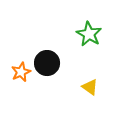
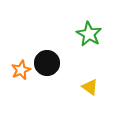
orange star: moved 2 px up
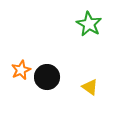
green star: moved 10 px up
black circle: moved 14 px down
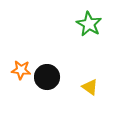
orange star: rotated 30 degrees clockwise
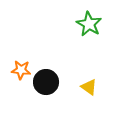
black circle: moved 1 px left, 5 px down
yellow triangle: moved 1 px left
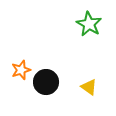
orange star: rotated 24 degrees counterclockwise
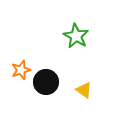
green star: moved 13 px left, 12 px down
yellow triangle: moved 5 px left, 3 px down
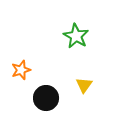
black circle: moved 16 px down
yellow triangle: moved 5 px up; rotated 30 degrees clockwise
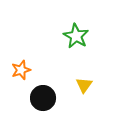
black circle: moved 3 px left
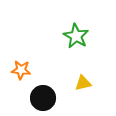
orange star: rotated 24 degrees clockwise
yellow triangle: moved 1 px left, 2 px up; rotated 42 degrees clockwise
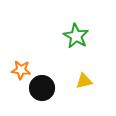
yellow triangle: moved 1 px right, 2 px up
black circle: moved 1 px left, 10 px up
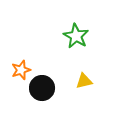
orange star: rotated 24 degrees counterclockwise
